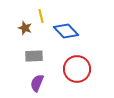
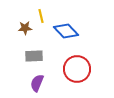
brown star: rotated 24 degrees counterclockwise
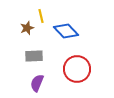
brown star: moved 2 px right; rotated 16 degrees counterclockwise
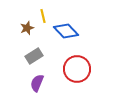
yellow line: moved 2 px right
gray rectangle: rotated 30 degrees counterclockwise
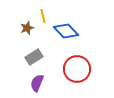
gray rectangle: moved 1 px down
